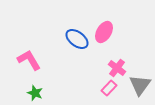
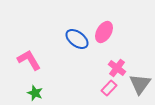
gray triangle: moved 1 px up
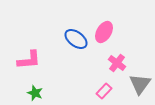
blue ellipse: moved 1 px left
pink L-shape: rotated 115 degrees clockwise
pink cross: moved 5 px up
pink rectangle: moved 5 px left, 3 px down
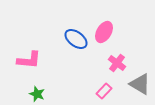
pink L-shape: rotated 10 degrees clockwise
gray triangle: rotated 35 degrees counterclockwise
green star: moved 2 px right, 1 px down
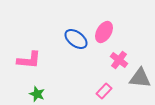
pink cross: moved 2 px right, 3 px up
gray triangle: moved 6 px up; rotated 25 degrees counterclockwise
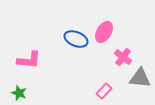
blue ellipse: rotated 15 degrees counterclockwise
pink cross: moved 4 px right, 3 px up
green star: moved 18 px left, 1 px up
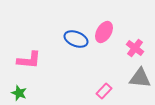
pink cross: moved 12 px right, 9 px up
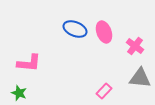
pink ellipse: rotated 50 degrees counterclockwise
blue ellipse: moved 1 px left, 10 px up
pink cross: moved 2 px up
pink L-shape: moved 3 px down
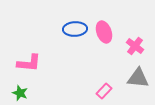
blue ellipse: rotated 25 degrees counterclockwise
gray triangle: moved 2 px left
green star: moved 1 px right
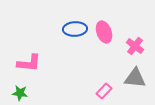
gray triangle: moved 3 px left
green star: rotated 14 degrees counterclockwise
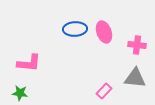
pink cross: moved 2 px right, 1 px up; rotated 30 degrees counterclockwise
